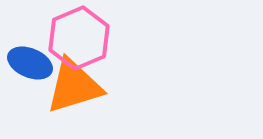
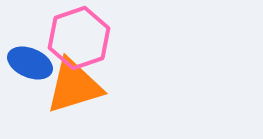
pink hexagon: rotated 4 degrees clockwise
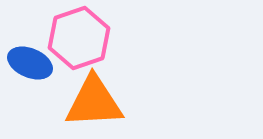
orange triangle: moved 20 px right, 16 px down; rotated 14 degrees clockwise
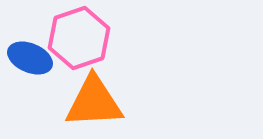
blue ellipse: moved 5 px up
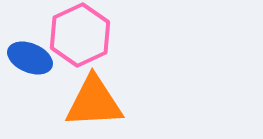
pink hexagon: moved 1 px right, 3 px up; rotated 6 degrees counterclockwise
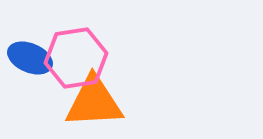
pink hexagon: moved 4 px left, 23 px down; rotated 16 degrees clockwise
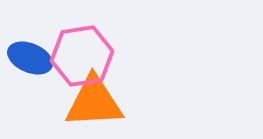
pink hexagon: moved 6 px right, 2 px up
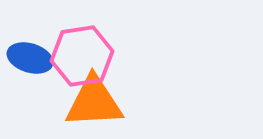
blue ellipse: rotated 6 degrees counterclockwise
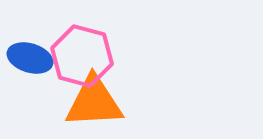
pink hexagon: rotated 24 degrees clockwise
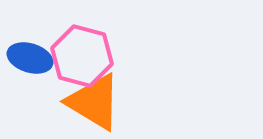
orange triangle: rotated 34 degrees clockwise
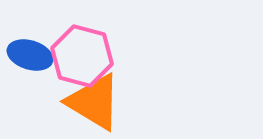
blue ellipse: moved 3 px up
